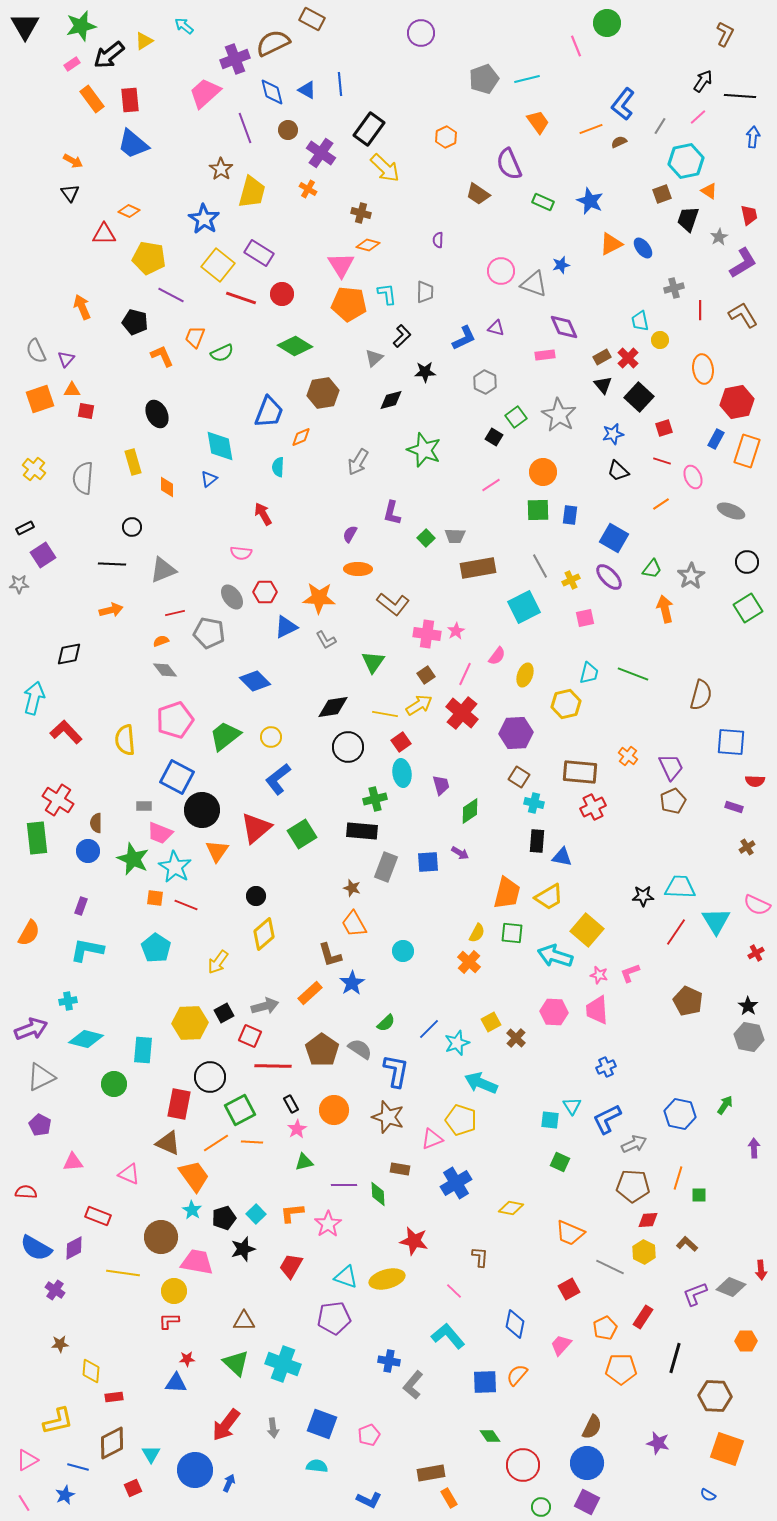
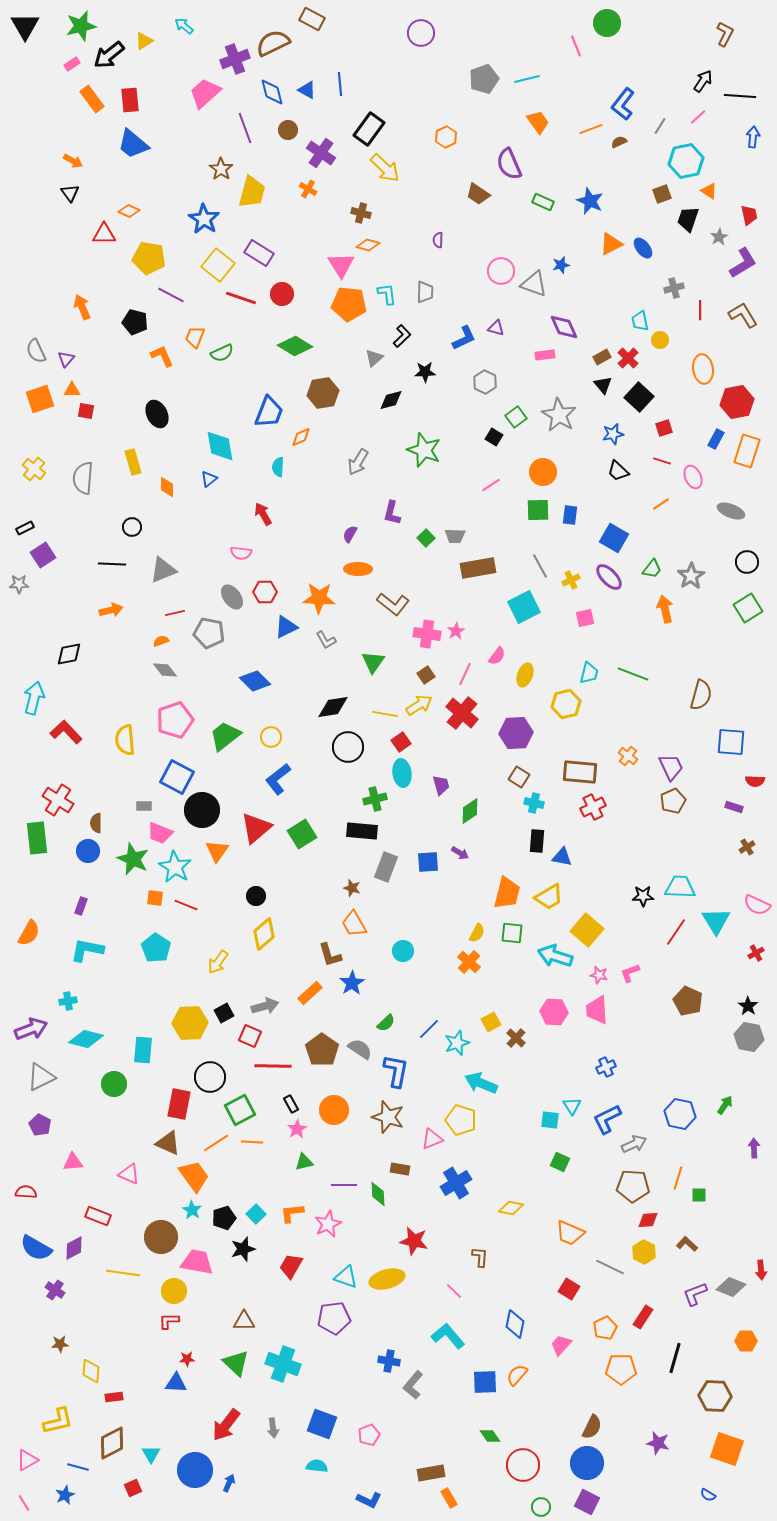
pink star at (328, 1224): rotated 8 degrees clockwise
red square at (569, 1289): rotated 30 degrees counterclockwise
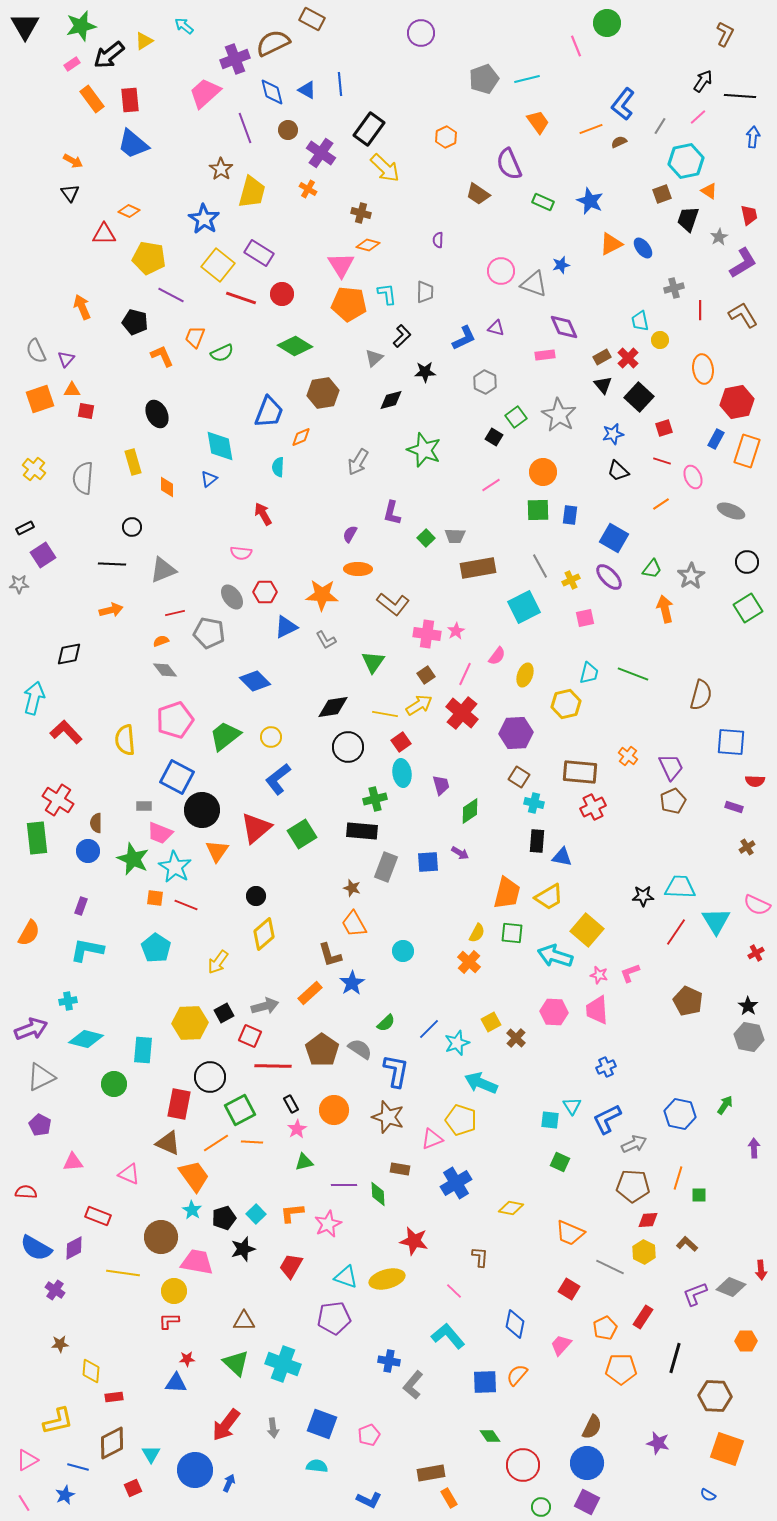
orange star at (319, 598): moved 3 px right, 3 px up
